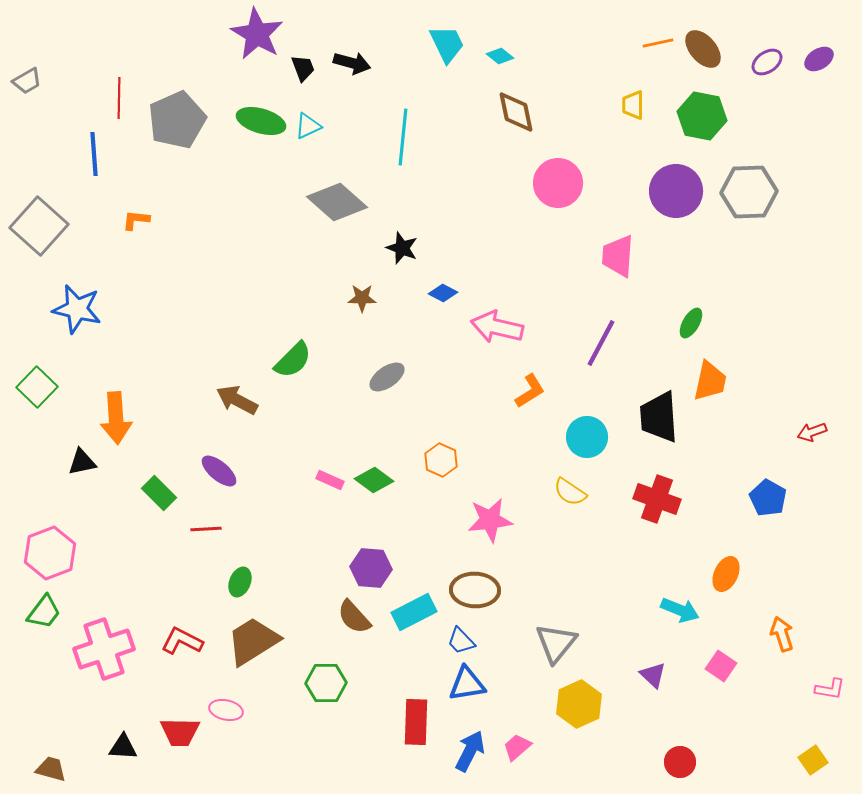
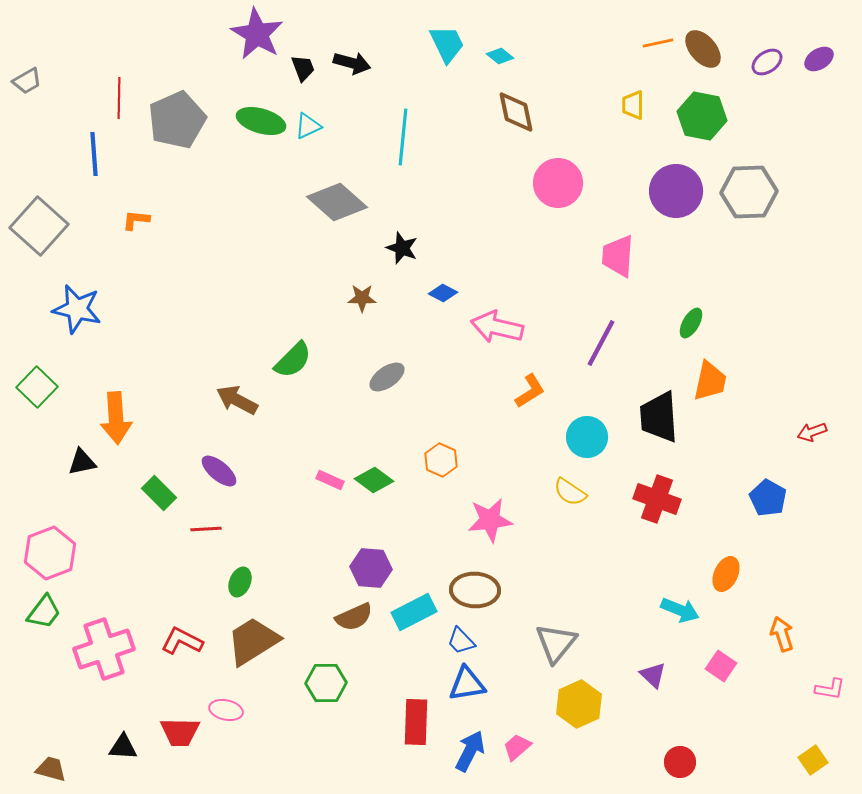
brown semicircle at (354, 617): rotated 72 degrees counterclockwise
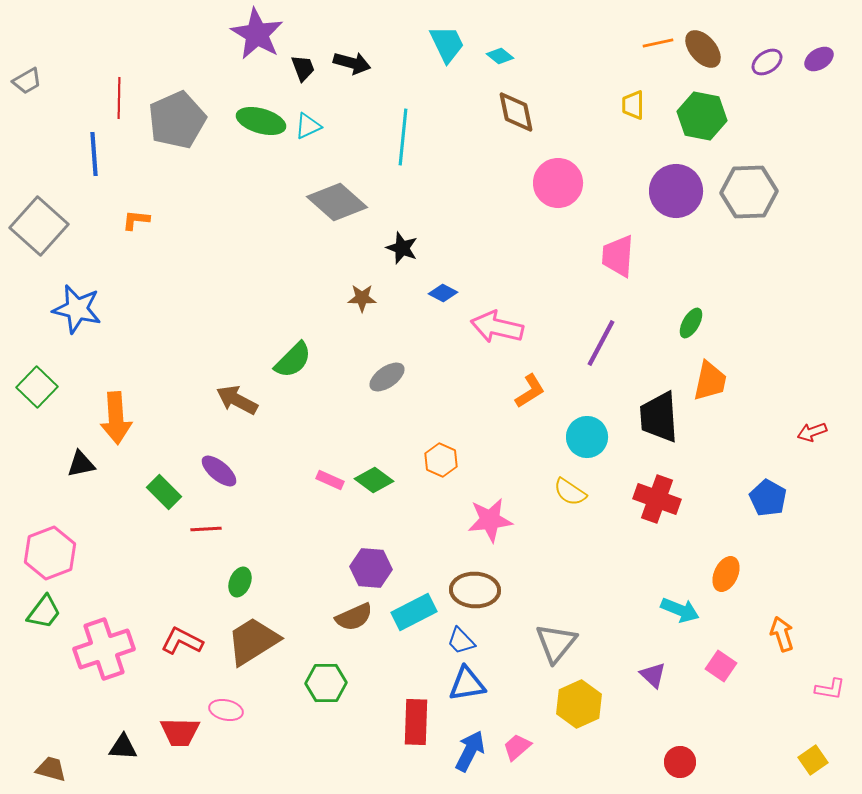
black triangle at (82, 462): moved 1 px left, 2 px down
green rectangle at (159, 493): moved 5 px right, 1 px up
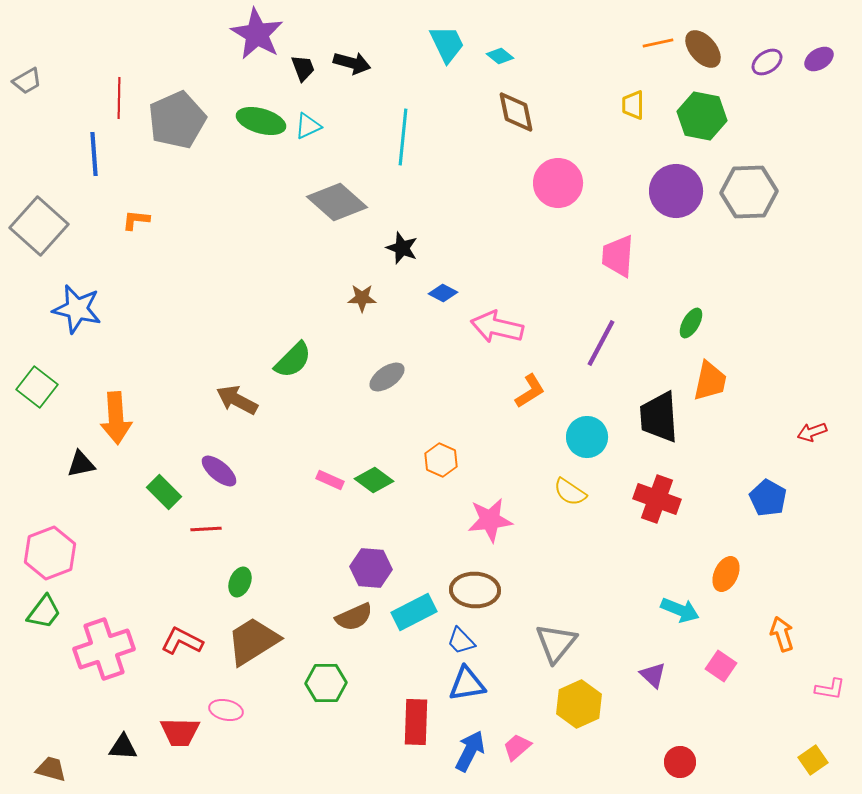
green square at (37, 387): rotated 6 degrees counterclockwise
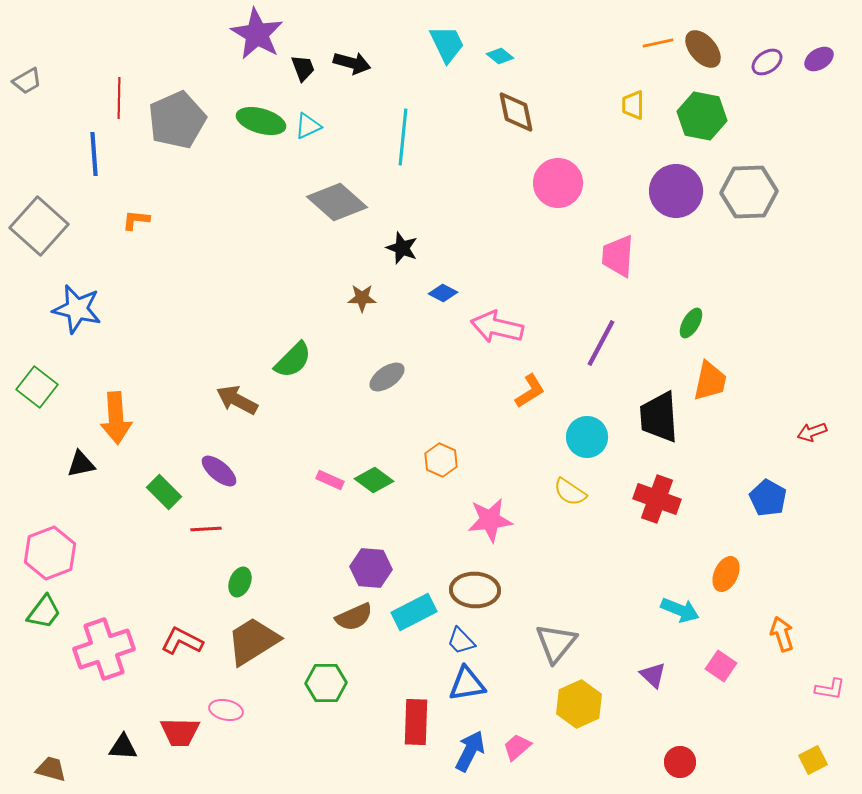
yellow square at (813, 760): rotated 8 degrees clockwise
